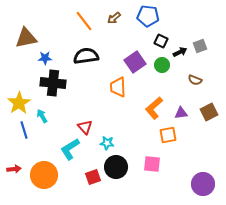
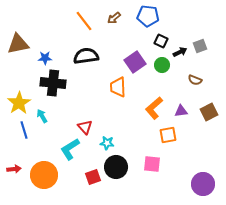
brown triangle: moved 8 px left, 6 px down
purple triangle: moved 2 px up
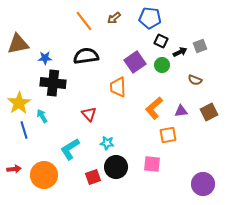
blue pentagon: moved 2 px right, 2 px down
red triangle: moved 4 px right, 13 px up
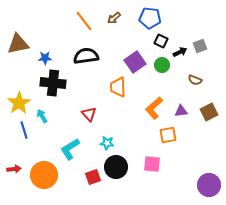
purple circle: moved 6 px right, 1 px down
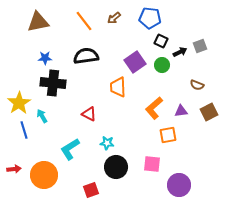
brown triangle: moved 20 px right, 22 px up
brown semicircle: moved 2 px right, 5 px down
red triangle: rotated 21 degrees counterclockwise
red square: moved 2 px left, 13 px down
purple circle: moved 30 px left
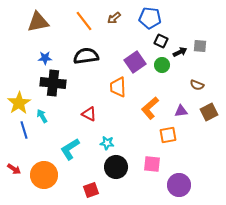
gray square: rotated 24 degrees clockwise
orange L-shape: moved 4 px left
red arrow: rotated 40 degrees clockwise
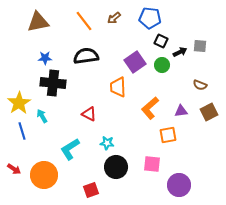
brown semicircle: moved 3 px right
blue line: moved 2 px left, 1 px down
